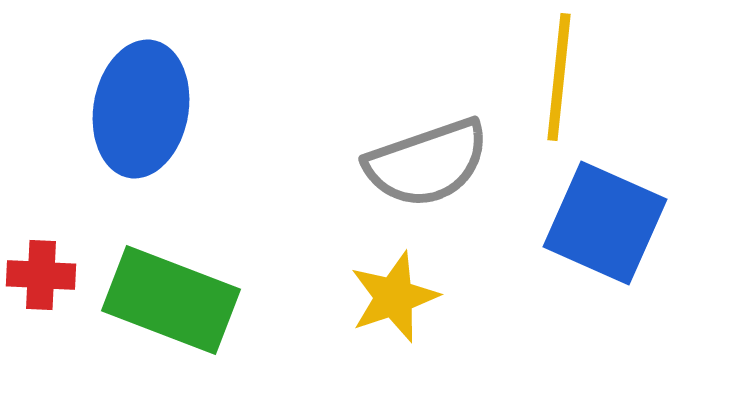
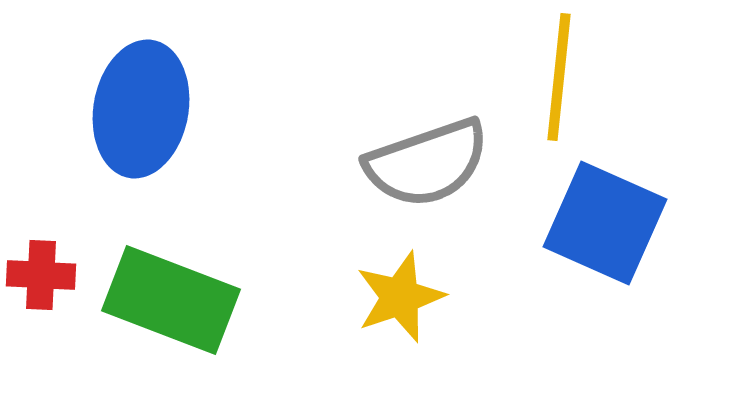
yellow star: moved 6 px right
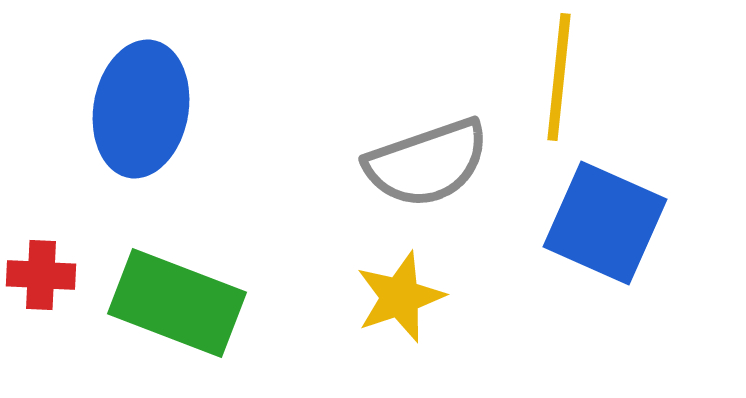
green rectangle: moved 6 px right, 3 px down
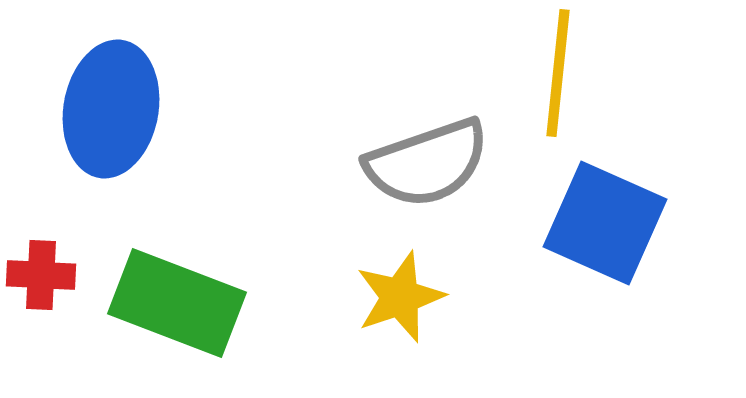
yellow line: moved 1 px left, 4 px up
blue ellipse: moved 30 px left
